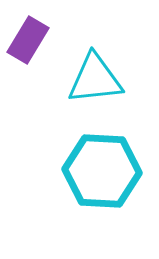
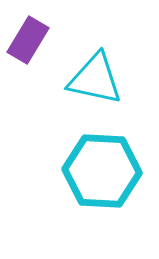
cyan triangle: rotated 18 degrees clockwise
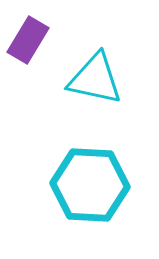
cyan hexagon: moved 12 px left, 14 px down
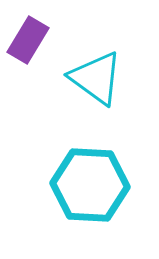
cyan triangle: moved 1 px right, 1 px up; rotated 24 degrees clockwise
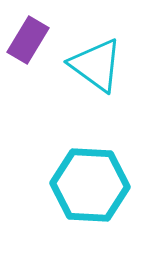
cyan triangle: moved 13 px up
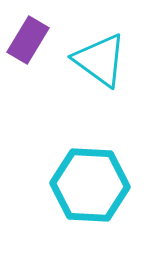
cyan triangle: moved 4 px right, 5 px up
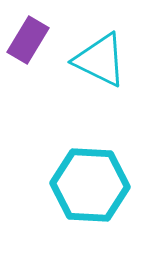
cyan triangle: rotated 10 degrees counterclockwise
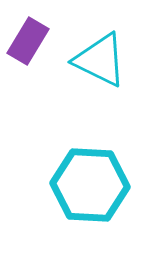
purple rectangle: moved 1 px down
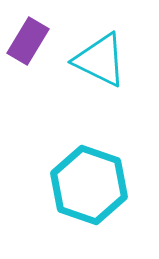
cyan hexagon: moved 1 px left; rotated 16 degrees clockwise
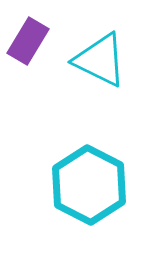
cyan hexagon: rotated 8 degrees clockwise
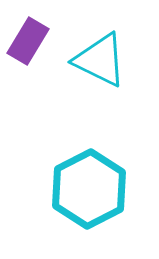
cyan hexagon: moved 4 px down; rotated 6 degrees clockwise
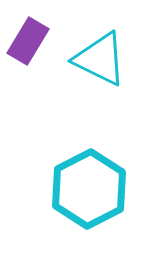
cyan triangle: moved 1 px up
